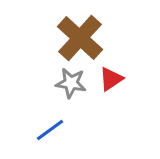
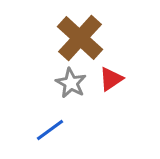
gray star: rotated 20 degrees clockwise
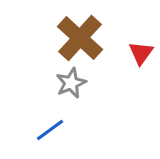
red triangle: moved 30 px right, 26 px up; rotated 20 degrees counterclockwise
gray star: rotated 20 degrees clockwise
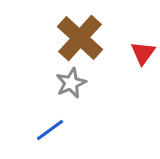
red triangle: moved 2 px right
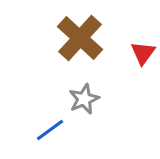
gray star: moved 13 px right, 16 px down
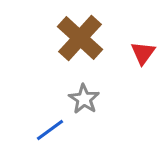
gray star: rotated 16 degrees counterclockwise
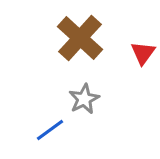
gray star: rotated 12 degrees clockwise
